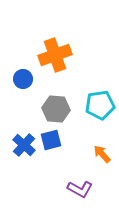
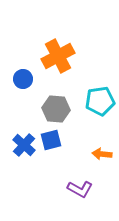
orange cross: moved 3 px right, 1 px down; rotated 8 degrees counterclockwise
cyan pentagon: moved 4 px up
orange arrow: rotated 42 degrees counterclockwise
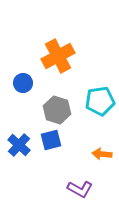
blue circle: moved 4 px down
gray hexagon: moved 1 px right, 1 px down; rotated 12 degrees clockwise
blue cross: moved 5 px left
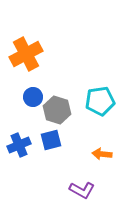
orange cross: moved 32 px left, 2 px up
blue circle: moved 10 px right, 14 px down
blue cross: rotated 25 degrees clockwise
purple L-shape: moved 2 px right, 1 px down
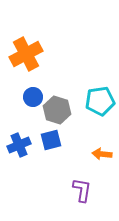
purple L-shape: rotated 110 degrees counterclockwise
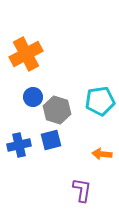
blue cross: rotated 10 degrees clockwise
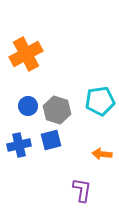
blue circle: moved 5 px left, 9 px down
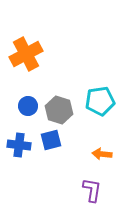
gray hexagon: moved 2 px right
blue cross: rotated 20 degrees clockwise
purple L-shape: moved 10 px right
